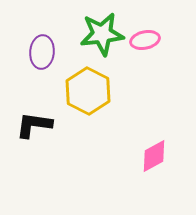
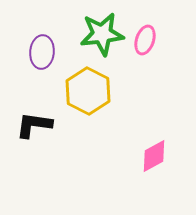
pink ellipse: rotated 60 degrees counterclockwise
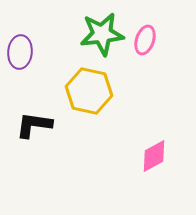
purple ellipse: moved 22 px left
yellow hexagon: moved 1 px right; rotated 15 degrees counterclockwise
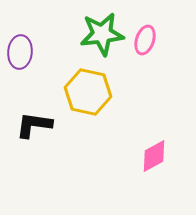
yellow hexagon: moved 1 px left, 1 px down
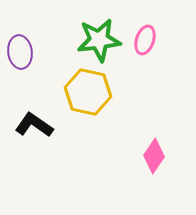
green star: moved 3 px left, 6 px down
purple ellipse: rotated 12 degrees counterclockwise
black L-shape: rotated 27 degrees clockwise
pink diamond: rotated 28 degrees counterclockwise
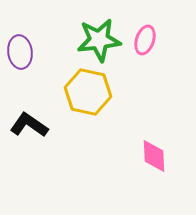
black L-shape: moved 5 px left
pink diamond: rotated 36 degrees counterclockwise
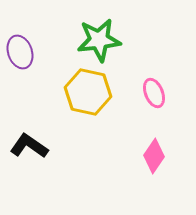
pink ellipse: moved 9 px right, 53 px down; rotated 40 degrees counterclockwise
purple ellipse: rotated 12 degrees counterclockwise
black L-shape: moved 21 px down
pink diamond: rotated 36 degrees clockwise
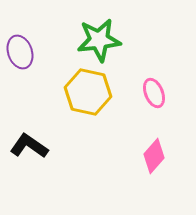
pink diamond: rotated 8 degrees clockwise
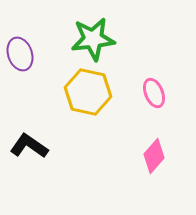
green star: moved 6 px left, 1 px up
purple ellipse: moved 2 px down
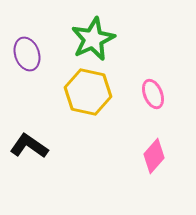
green star: rotated 18 degrees counterclockwise
purple ellipse: moved 7 px right
pink ellipse: moved 1 px left, 1 px down
